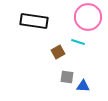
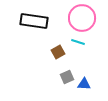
pink circle: moved 6 px left, 1 px down
gray square: rotated 32 degrees counterclockwise
blue triangle: moved 1 px right, 2 px up
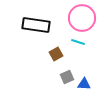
black rectangle: moved 2 px right, 4 px down
brown square: moved 2 px left, 2 px down
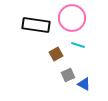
pink circle: moved 10 px left
cyan line: moved 3 px down
gray square: moved 1 px right, 2 px up
blue triangle: rotated 24 degrees clockwise
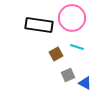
black rectangle: moved 3 px right
cyan line: moved 1 px left, 2 px down
blue triangle: moved 1 px right, 1 px up
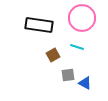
pink circle: moved 10 px right
brown square: moved 3 px left, 1 px down
gray square: rotated 16 degrees clockwise
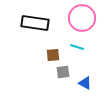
black rectangle: moved 4 px left, 2 px up
brown square: rotated 24 degrees clockwise
gray square: moved 5 px left, 3 px up
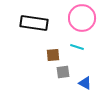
black rectangle: moved 1 px left
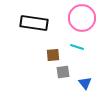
blue triangle: rotated 24 degrees clockwise
